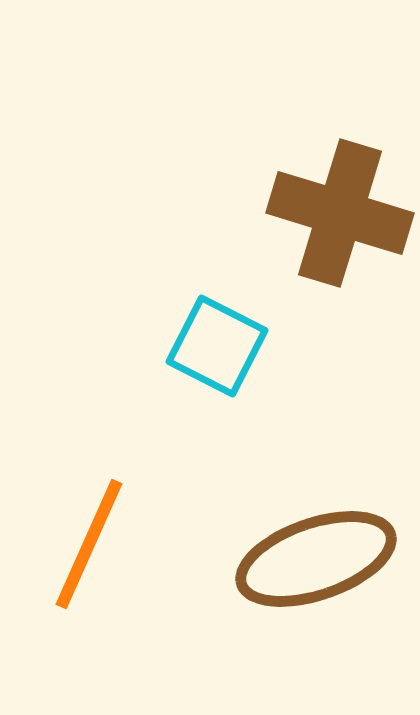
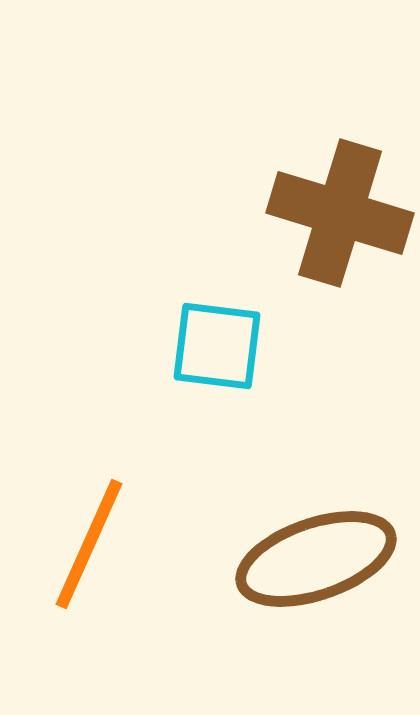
cyan square: rotated 20 degrees counterclockwise
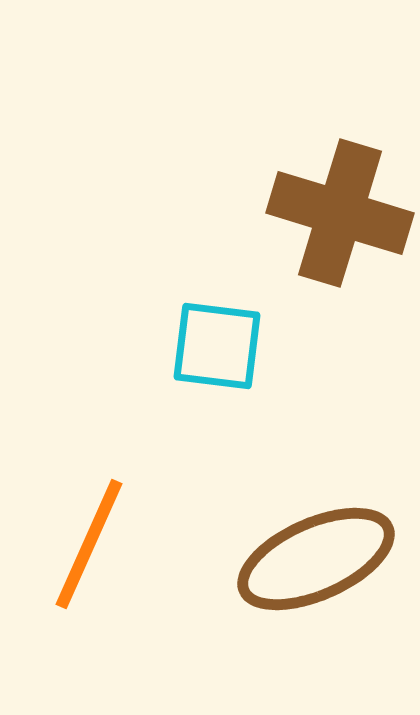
brown ellipse: rotated 5 degrees counterclockwise
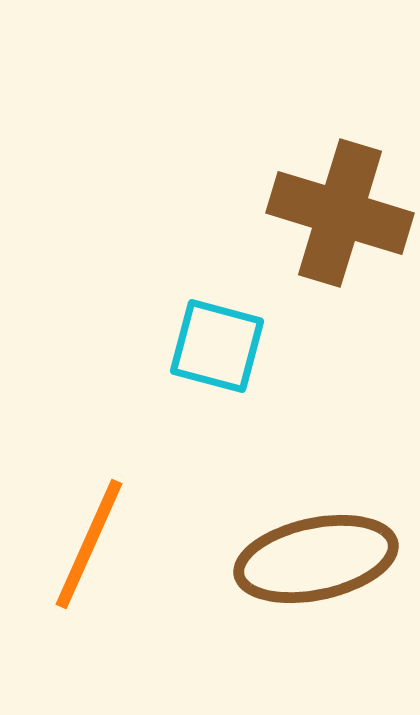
cyan square: rotated 8 degrees clockwise
brown ellipse: rotated 12 degrees clockwise
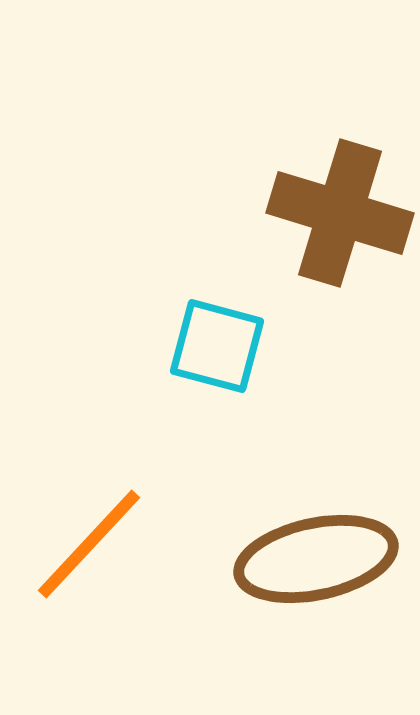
orange line: rotated 19 degrees clockwise
